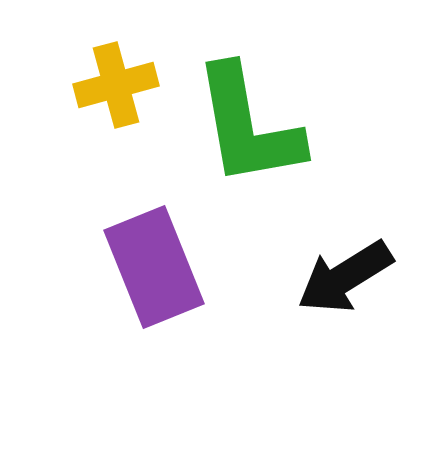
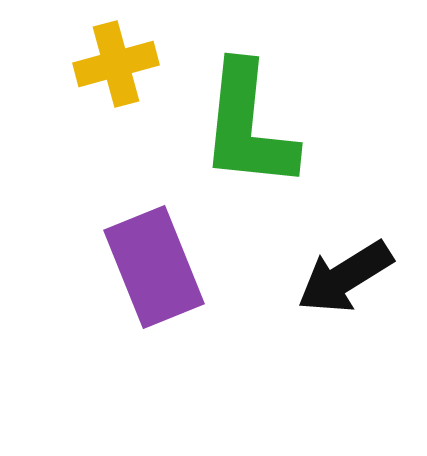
yellow cross: moved 21 px up
green L-shape: rotated 16 degrees clockwise
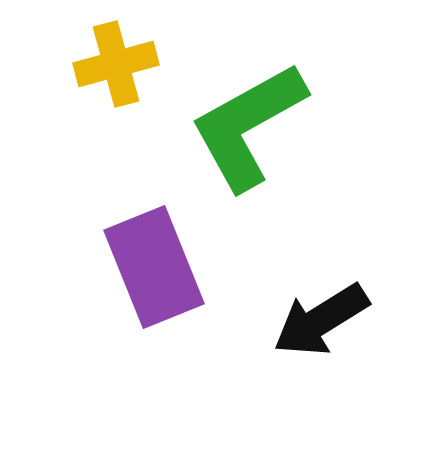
green L-shape: rotated 55 degrees clockwise
black arrow: moved 24 px left, 43 px down
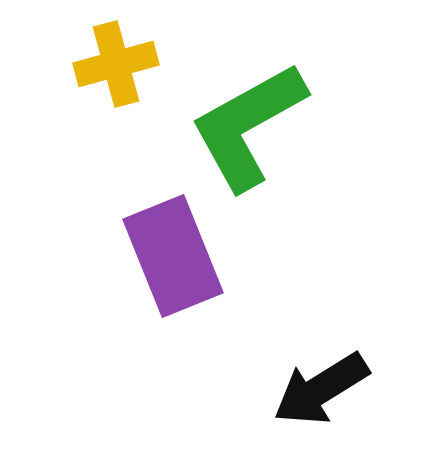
purple rectangle: moved 19 px right, 11 px up
black arrow: moved 69 px down
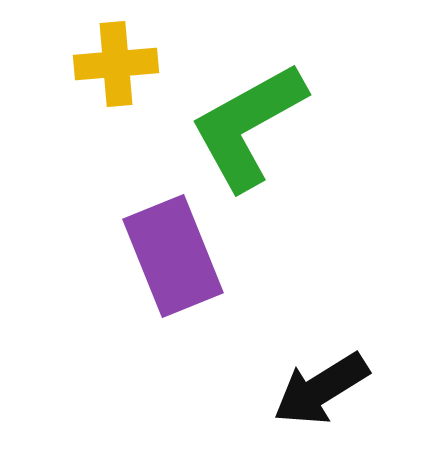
yellow cross: rotated 10 degrees clockwise
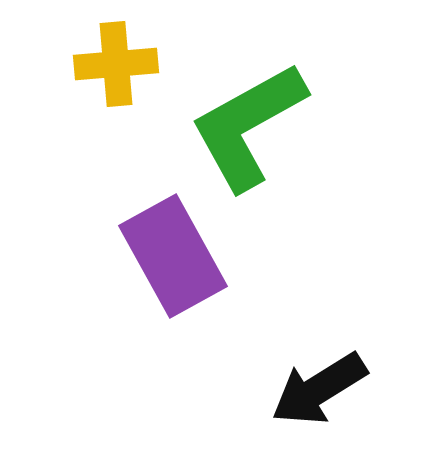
purple rectangle: rotated 7 degrees counterclockwise
black arrow: moved 2 px left
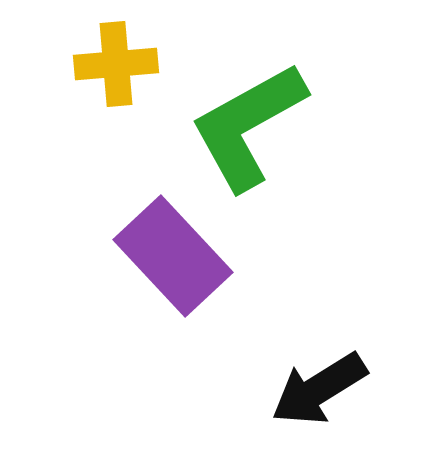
purple rectangle: rotated 14 degrees counterclockwise
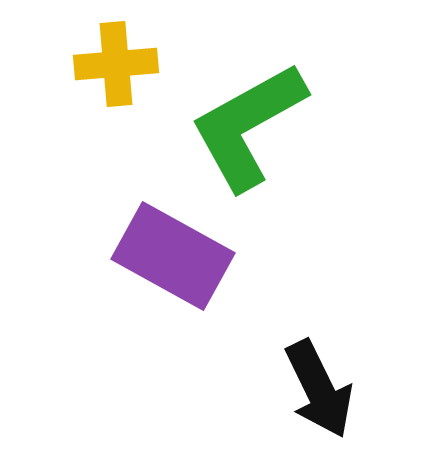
purple rectangle: rotated 18 degrees counterclockwise
black arrow: rotated 84 degrees counterclockwise
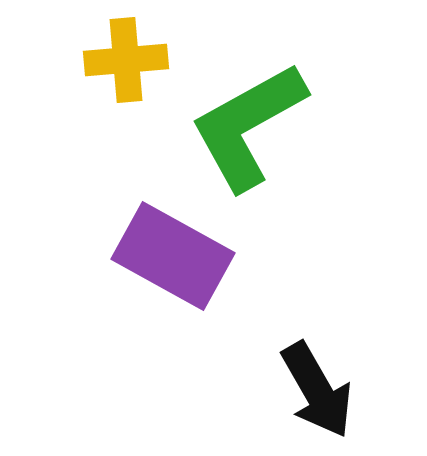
yellow cross: moved 10 px right, 4 px up
black arrow: moved 2 px left, 1 px down; rotated 4 degrees counterclockwise
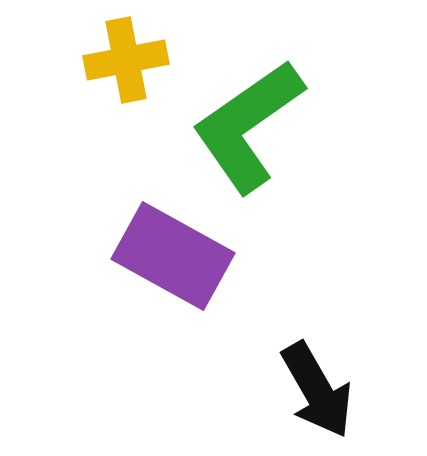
yellow cross: rotated 6 degrees counterclockwise
green L-shape: rotated 6 degrees counterclockwise
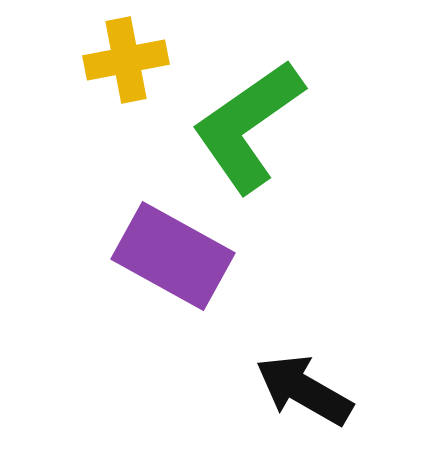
black arrow: moved 13 px left; rotated 150 degrees clockwise
